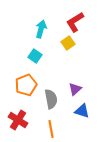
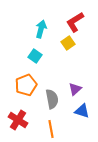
gray semicircle: moved 1 px right
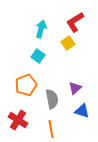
cyan square: moved 3 px right
purple triangle: moved 1 px up
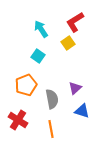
cyan arrow: rotated 48 degrees counterclockwise
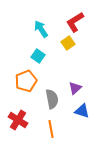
orange pentagon: moved 4 px up
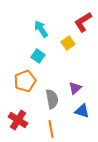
red L-shape: moved 8 px right
orange pentagon: moved 1 px left
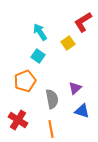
cyan arrow: moved 1 px left, 3 px down
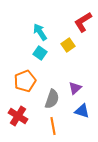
yellow square: moved 2 px down
cyan square: moved 2 px right, 3 px up
gray semicircle: rotated 30 degrees clockwise
red cross: moved 4 px up
orange line: moved 2 px right, 3 px up
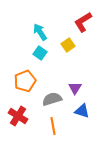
purple triangle: rotated 16 degrees counterclockwise
gray semicircle: rotated 126 degrees counterclockwise
